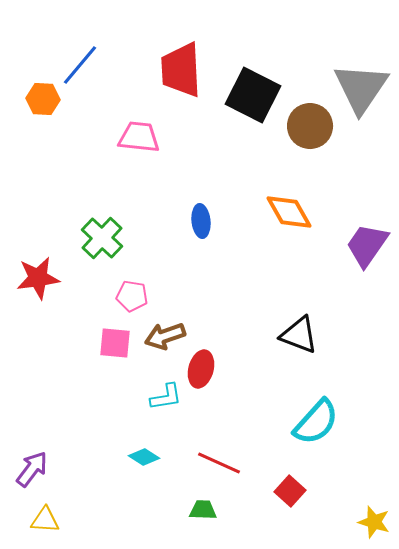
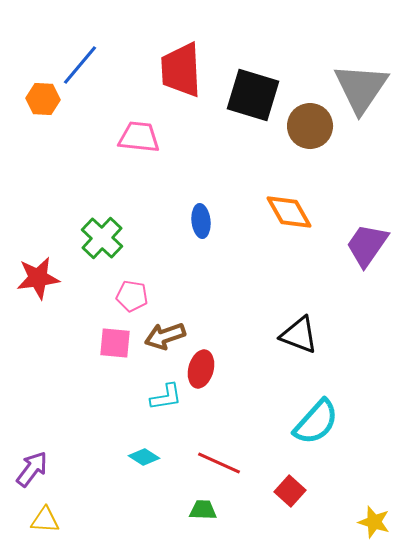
black square: rotated 10 degrees counterclockwise
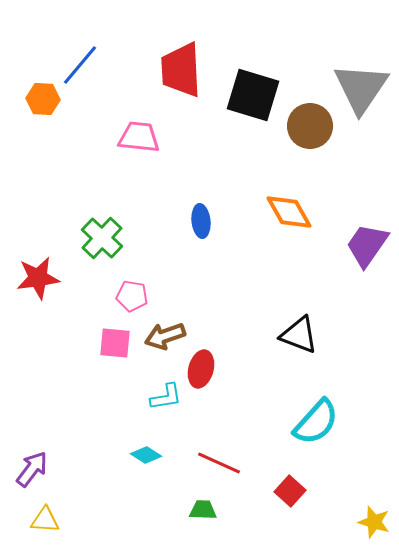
cyan diamond: moved 2 px right, 2 px up
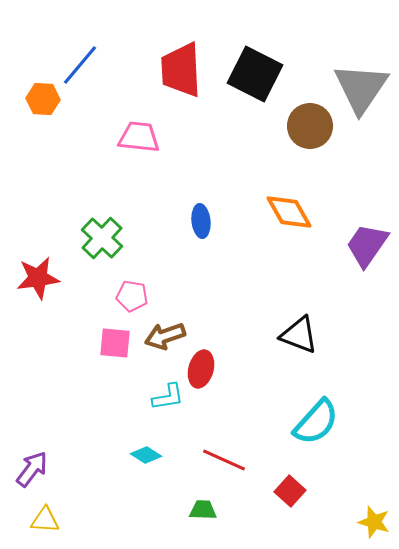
black square: moved 2 px right, 21 px up; rotated 10 degrees clockwise
cyan L-shape: moved 2 px right
red line: moved 5 px right, 3 px up
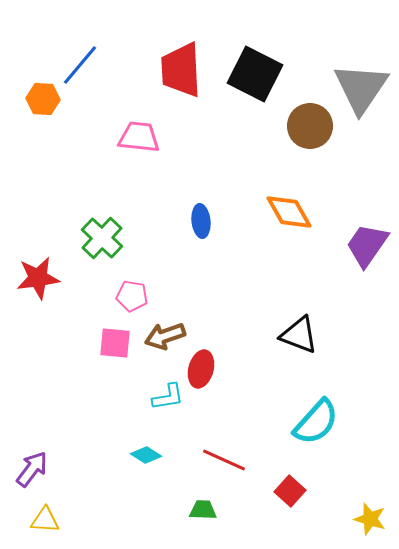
yellow star: moved 4 px left, 3 px up
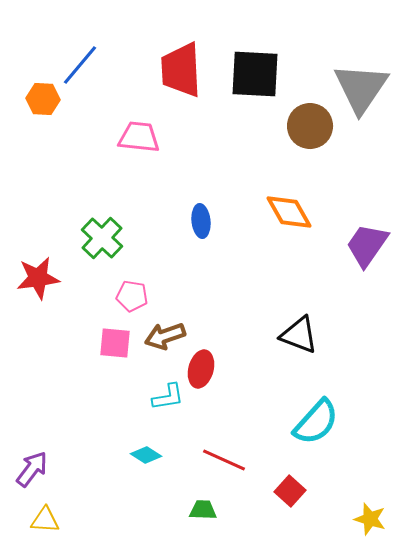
black square: rotated 24 degrees counterclockwise
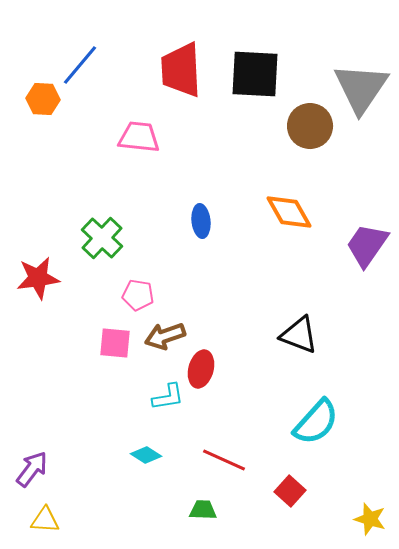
pink pentagon: moved 6 px right, 1 px up
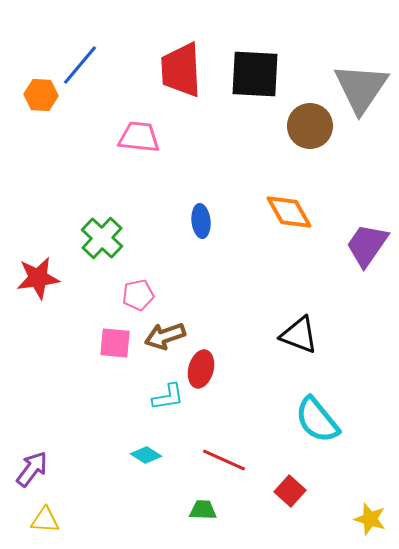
orange hexagon: moved 2 px left, 4 px up
pink pentagon: rotated 20 degrees counterclockwise
cyan semicircle: moved 1 px right, 2 px up; rotated 99 degrees clockwise
